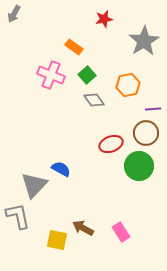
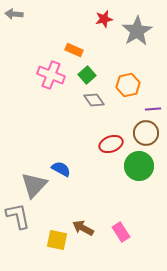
gray arrow: rotated 66 degrees clockwise
gray star: moved 7 px left, 10 px up
orange rectangle: moved 3 px down; rotated 12 degrees counterclockwise
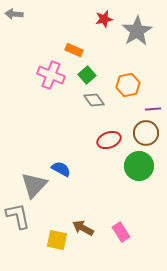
red ellipse: moved 2 px left, 4 px up
